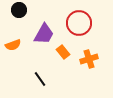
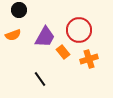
red circle: moved 7 px down
purple trapezoid: moved 1 px right, 3 px down
orange semicircle: moved 10 px up
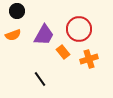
black circle: moved 2 px left, 1 px down
red circle: moved 1 px up
purple trapezoid: moved 1 px left, 2 px up
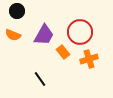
red circle: moved 1 px right, 3 px down
orange semicircle: rotated 42 degrees clockwise
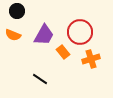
orange cross: moved 2 px right
black line: rotated 21 degrees counterclockwise
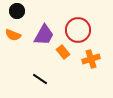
red circle: moved 2 px left, 2 px up
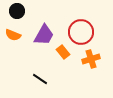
red circle: moved 3 px right, 2 px down
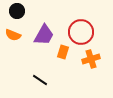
orange rectangle: rotated 56 degrees clockwise
black line: moved 1 px down
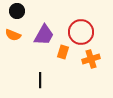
black line: rotated 56 degrees clockwise
